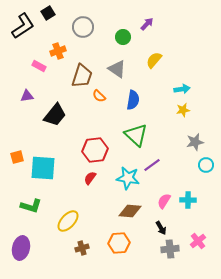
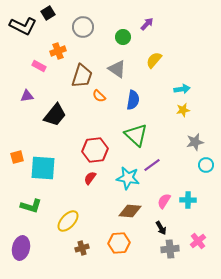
black L-shape: rotated 60 degrees clockwise
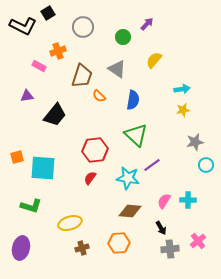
yellow ellipse: moved 2 px right, 2 px down; rotated 30 degrees clockwise
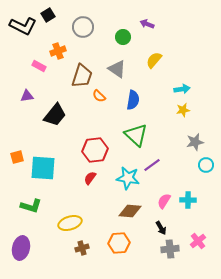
black square: moved 2 px down
purple arrow: rotated 112 degrees counterclockwise
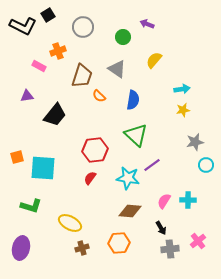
yellow ellipse: rotated 45 degrees clockwise
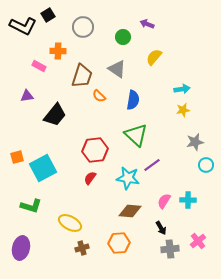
orange cross: rotated 21 degrees clockwise
yellow semicircle: moved 3 px up
cyan square: rotated 32 degrees counterclockwise
